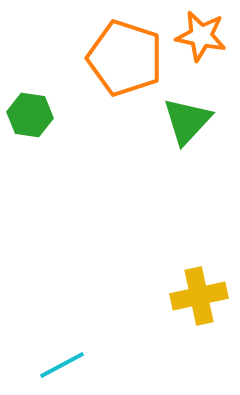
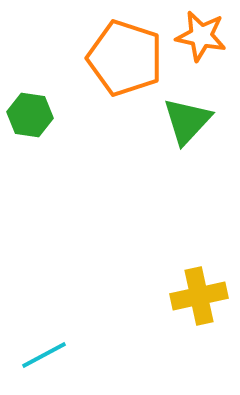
cyan line: moved 18 px left, 10 px up
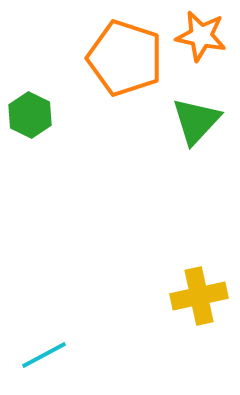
green hexagon: rotated 18 degrees clockwise
green triangle: moved 9 px right
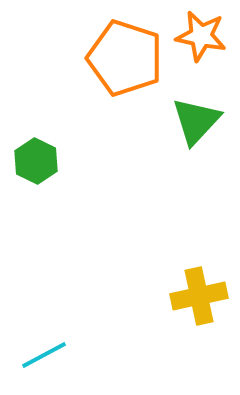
green hexagon: moved 6 px right, 46 px down
